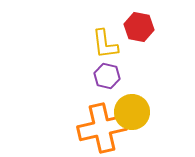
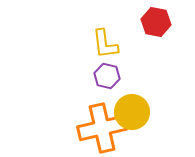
red hexagon: moved 17 px right, 5 px up
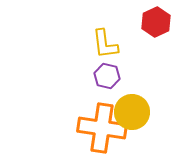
red hexagon: rotated 24 degrees clockwise
orange cross: rotated 21 degrees clockwise
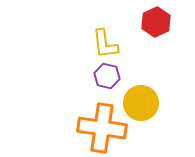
yellow circle: moved 9 px right, 9 px up
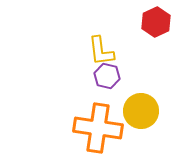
yellow L-shape: moved 4 px left, 7 px down
yellow circle: moved 8 px down
orange cross: moved 4 px left
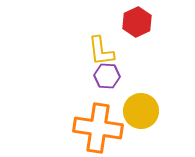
red hexagon: moved 19 px left
purple hexagon: rotated 10 degrees counterclockwise
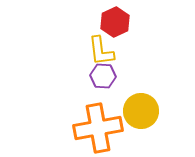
red hexagon: moved 22 px left
purple hexagon: moved 4 px left
orange cross: rotated 18 degrees counterclockwise
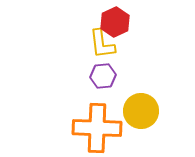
yellow L-shape: moved 1 px right, 7 px up
purple hexagon: rotated 10 degrees counterclockwise
orange cross: moved 1 px left; rotated 12 degrees clockwise
